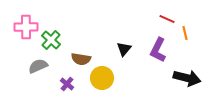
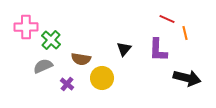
purple L-shape: rotated 25 degrees counterclockwise
gray semicircle: moved 5 px right
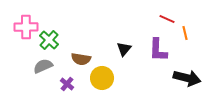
green cross: moved 2 px left
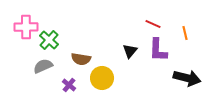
red line: moved 14 px left, 5 px down
black triangle: moved 6 px right, 2 px down
purple cross: moved 2 px right, 1 px down
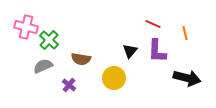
pink cross: rotated 15 degrees clockwise
purple L-shape: moved 1 px left, 1 px down
yellow circle: moved 12 px right
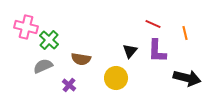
yellow circle: moved 2 px right
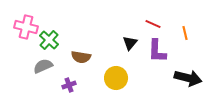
black triangle: moved 8 px up
brown semicircle: moved 2 px up
black arrow: moved 1 px right
purple cross: rotated 32 degrees clockwise
